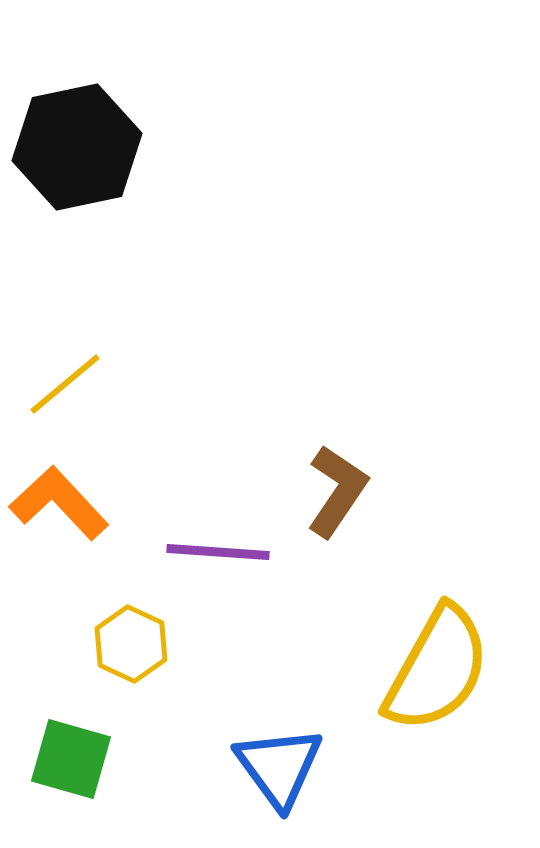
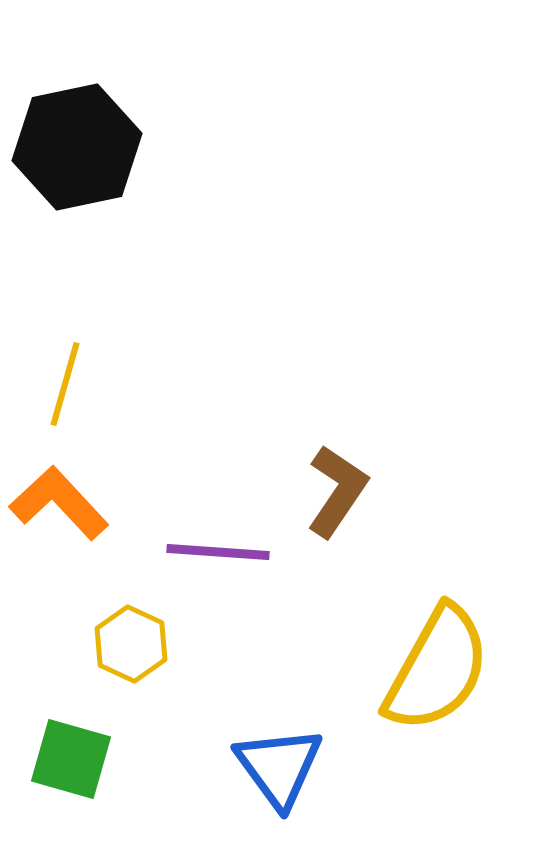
yellow line: rotated 34 degrees counterclockwise
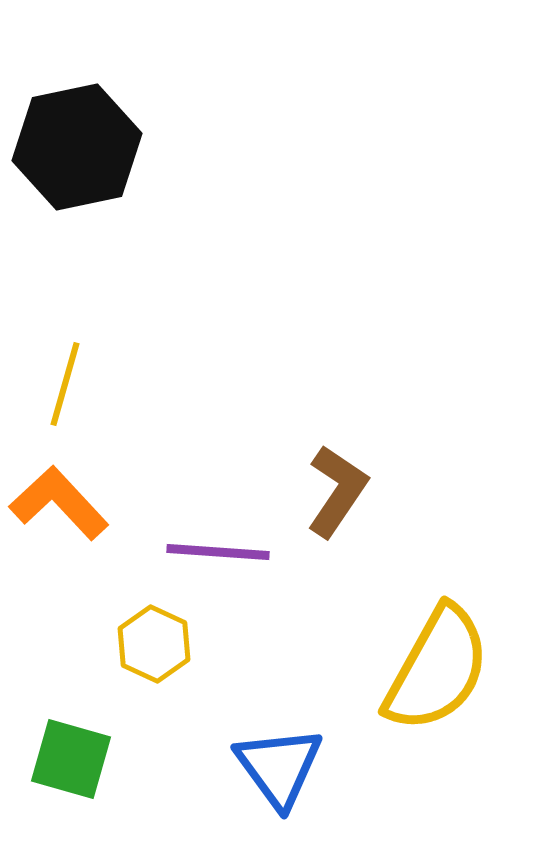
yellow hexagon: moved 23 px right
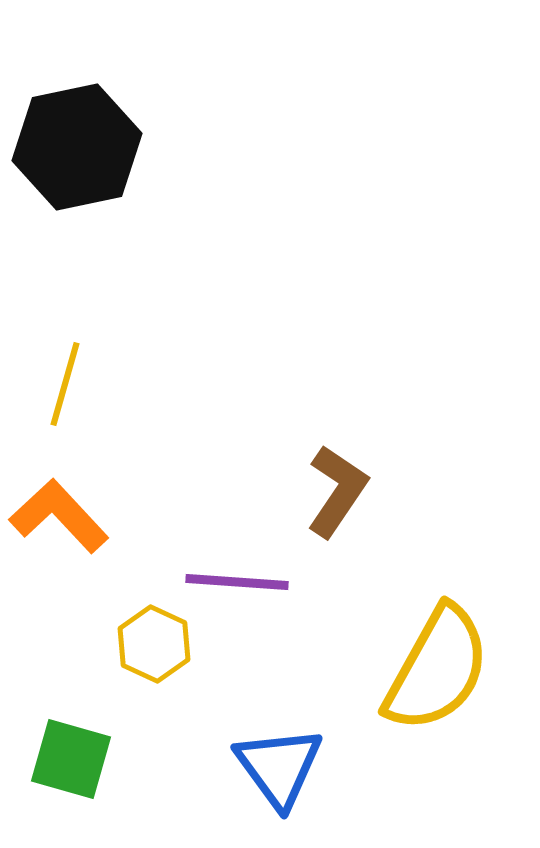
orange L-shape: moved 13 px down
purple line: moved 19 px right, 30 px down
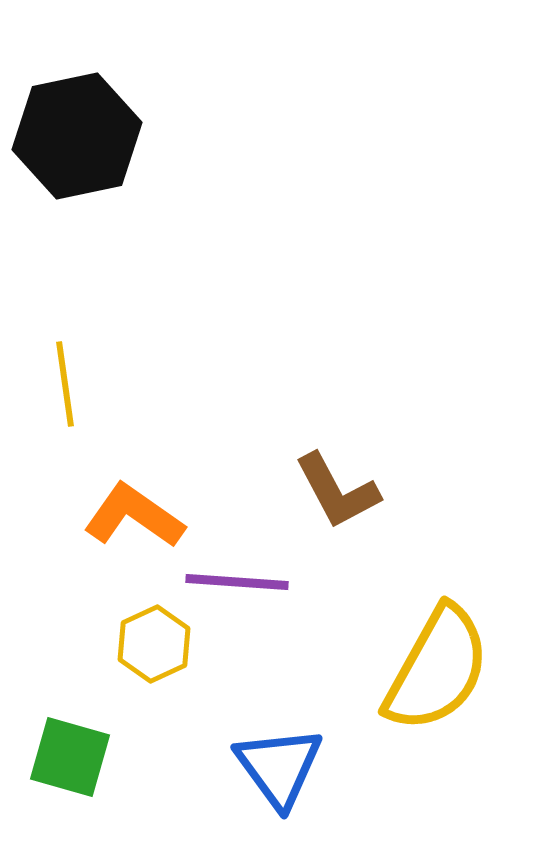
black hexagon: moved 11 px up
yellow line: rotated 24 degrees counterclockwise
brown L-shape: rotated 118 degrees clockwise
orange L-shape: moved 75 px right; rotated 12 degrees counterclockwise
yellow hexagon: rotated 10 degrees clockwise
green square: moved 1 px left, 2 px up
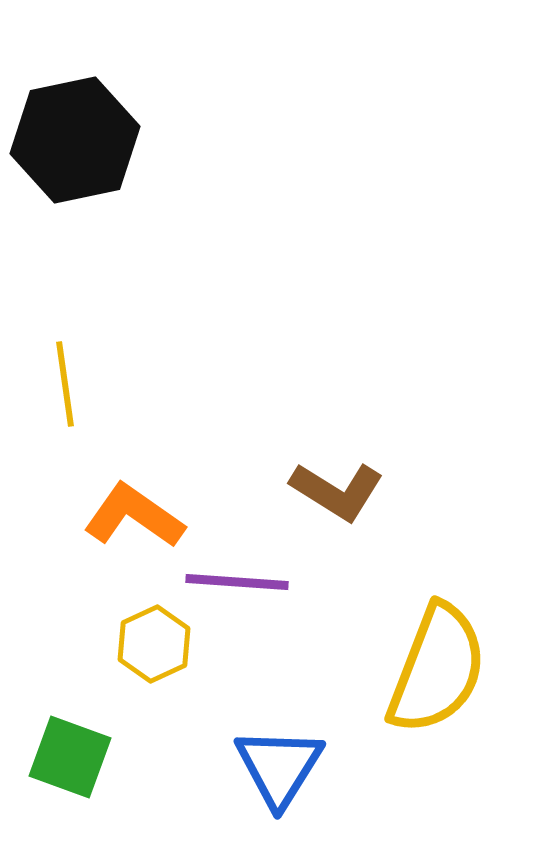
black hexagon: moved 2 px left, 4 px down
brown L-shape: rotated 30 degrees counterclockwise
yellow semicircle: rotated 8 degrees counterclockwise
green square: rotated 4 degrees clockwise
blue triangle: rotated 8 degrees clockwise
